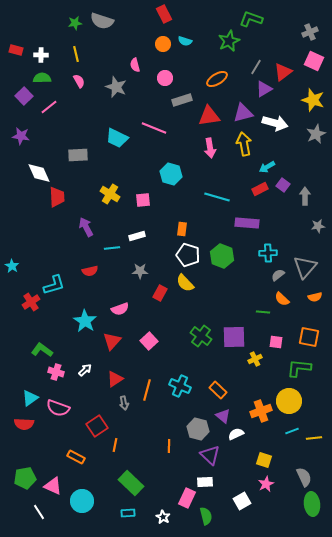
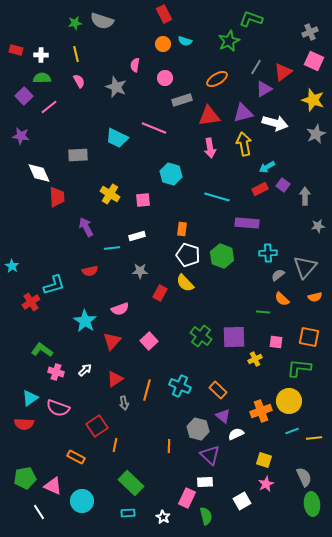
pink semicircle at (135, 65): rotated 24 degrees clockwise
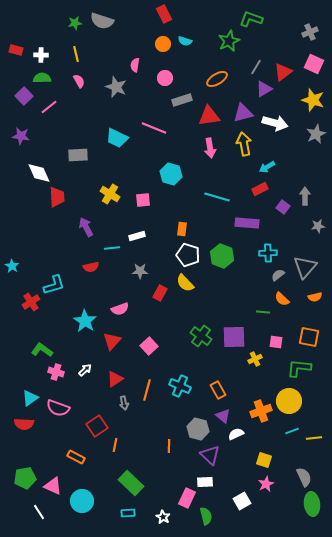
pink square at (314, 61): moved 3 px down
purple square at (283, 185): moved 22 px down
red semicircle at (90, 271): moved 1 px right, 4 px up
pink square at (149, 341): moved 5 px down
orange rectangle at (218, 390): rotated 18 degrees clockwise
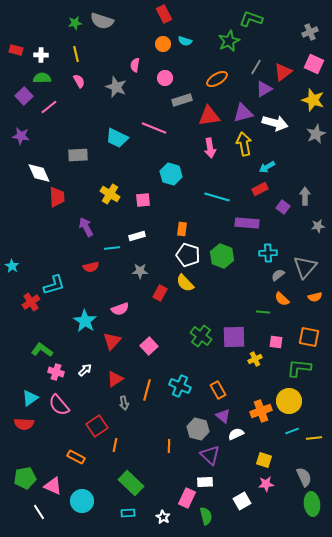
pink semicircle at (58, 408): moved 1 px right, 3 px up; rotated 30 degrees clockwise
pink star at (266, 484): rotated 21 degrees clockwise
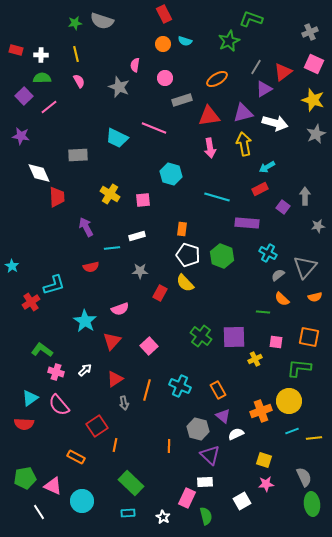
gray star at (116, 87): moved 3 px right
cyan cross at (268, 253): rotated 30 degrees clockwise
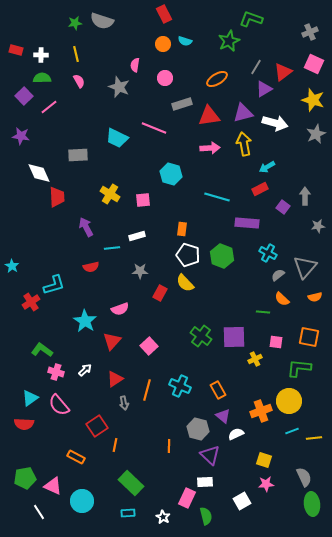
gray rectangle at (182, 100): moved 4 px down
pink arrow at (210, 148): rotated 84 degrees counterclockwise
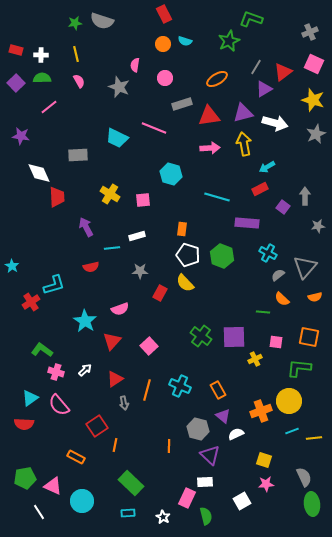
purple square at (24, 96): moved 8 px left, 13 px up
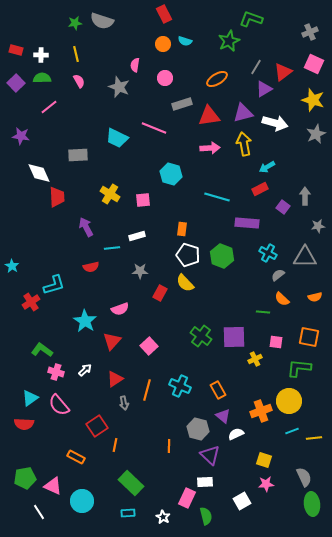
gray triangle at (305, 267): moved 10 px up; rotated 50 degrees clockwise
